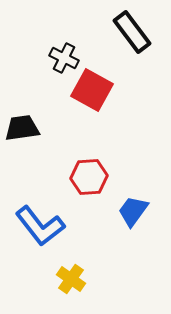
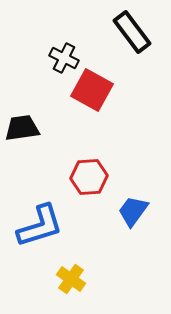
blue L-shape: rotated 69 degrees counterclockwise
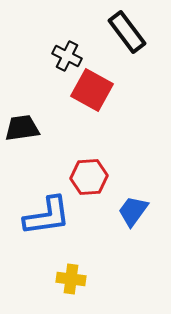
black rectangle: moved 5 px left
black cross: moved 3 px right, 2 px up
blue L-shape: moved 7 px right, 10 px up; rotated 9 degrees clockwise
yellow cross: rotated 28 degrees counterclockwise
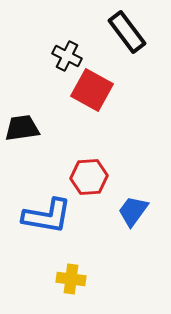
blue L-shape: rotated 18 degrees clockwise
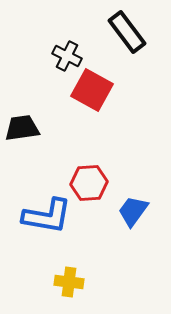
red hexagon: moved 6 px down
yellow cross: moved 2 px left, 3 px down
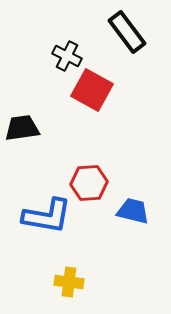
blue trapezoid: rotated 68 degrees clockwise
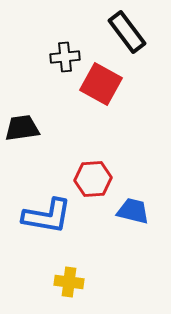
black cross: moved 2 px left, 1 px down; rotated 32 degrees counterclockwise
red square: moved 9 px right, 6 px up
red hexagon: moved 4 px right, 4 px up
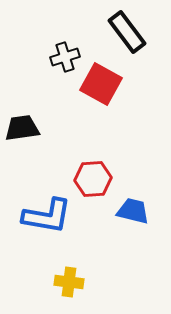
black cross: rotated 12 degrees counterclockwise
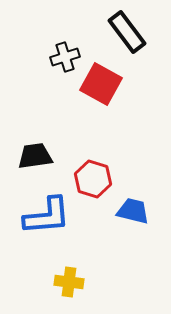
black trapezoid: moved 13 px right, 28 px down
red hexagon: rotated 21 degrees clockwise
blue L-shape: rotated 15 degrees counterclockwise
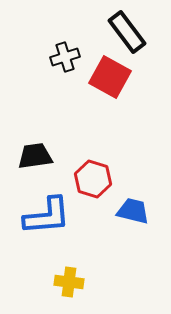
red square: moved 9 px right, 7 px up
